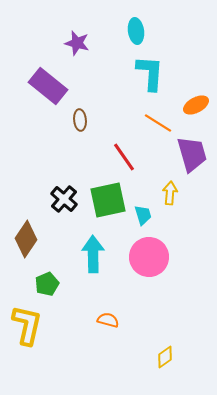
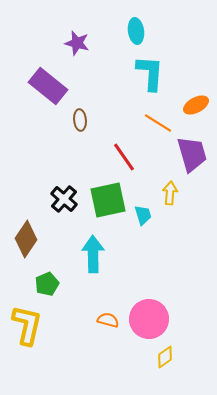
pink circle: moved 62 px down
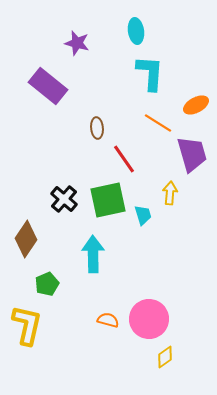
brown ellipse: moved 17 px right, 8 px down
red line: moved 2 px down
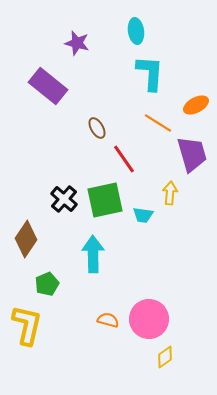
brown ellipse: rotated 25 degrees counterclockwise
green square: moved 3 px left
cyan trapezoid: rotated 115 degrees clockwise
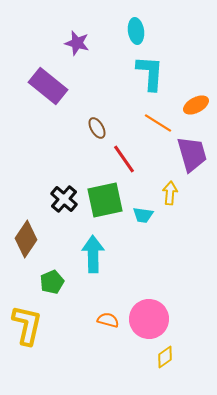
green pentagon: moved 5 px right, 2 px up
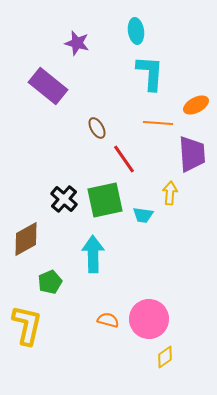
orange line: rotated 28 degrees counterclockwise
purple trapezoid: rotated 12 degrees clockwise
brown diamond: rotated 27 degrees clockwise
green pentagon: moved 2 px left
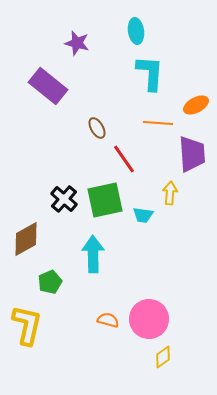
yellow diamond: moved 2 px left
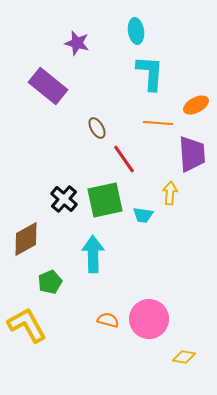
yellow L-shape: rotated 42 degrees counterclockwise
yellow diamond: moved 21 px right; rotated 45 degrees clockwise
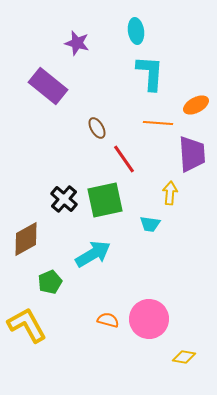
cyan trapezoid: moved 7 px right, 9 px down
cyan arrow: rotated 60 degrees clockwise
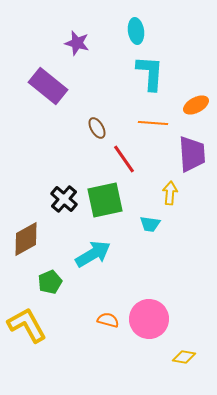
orange line: moved 5 px left
